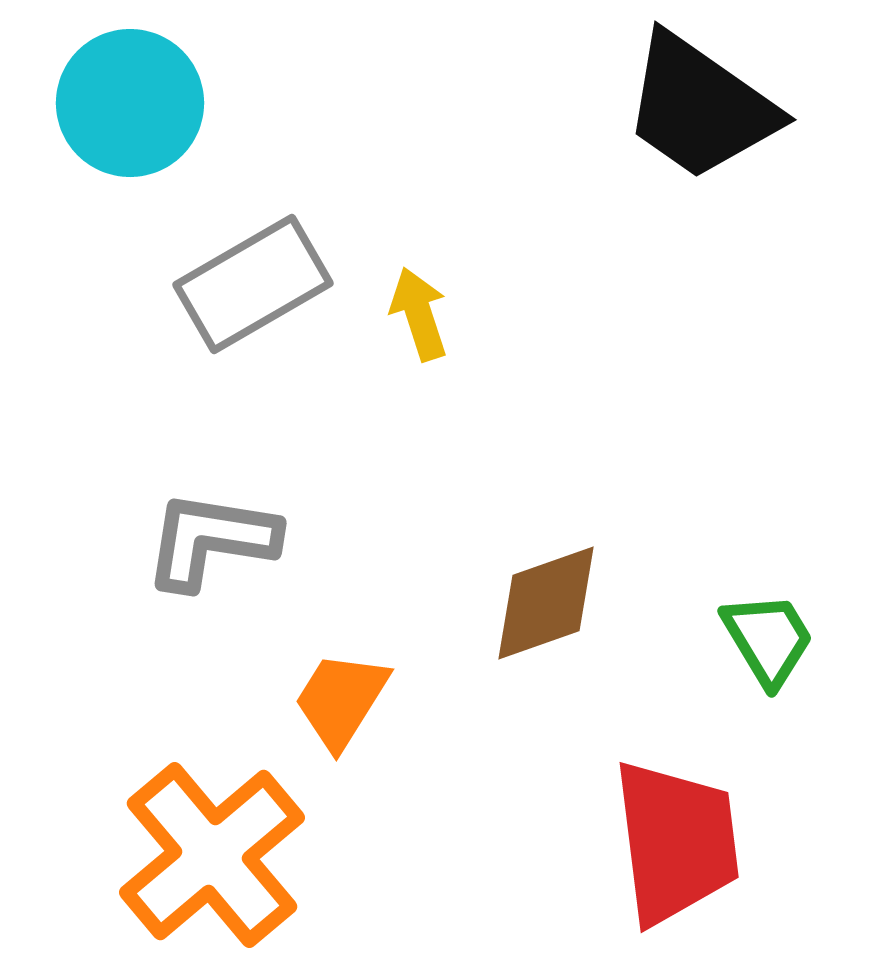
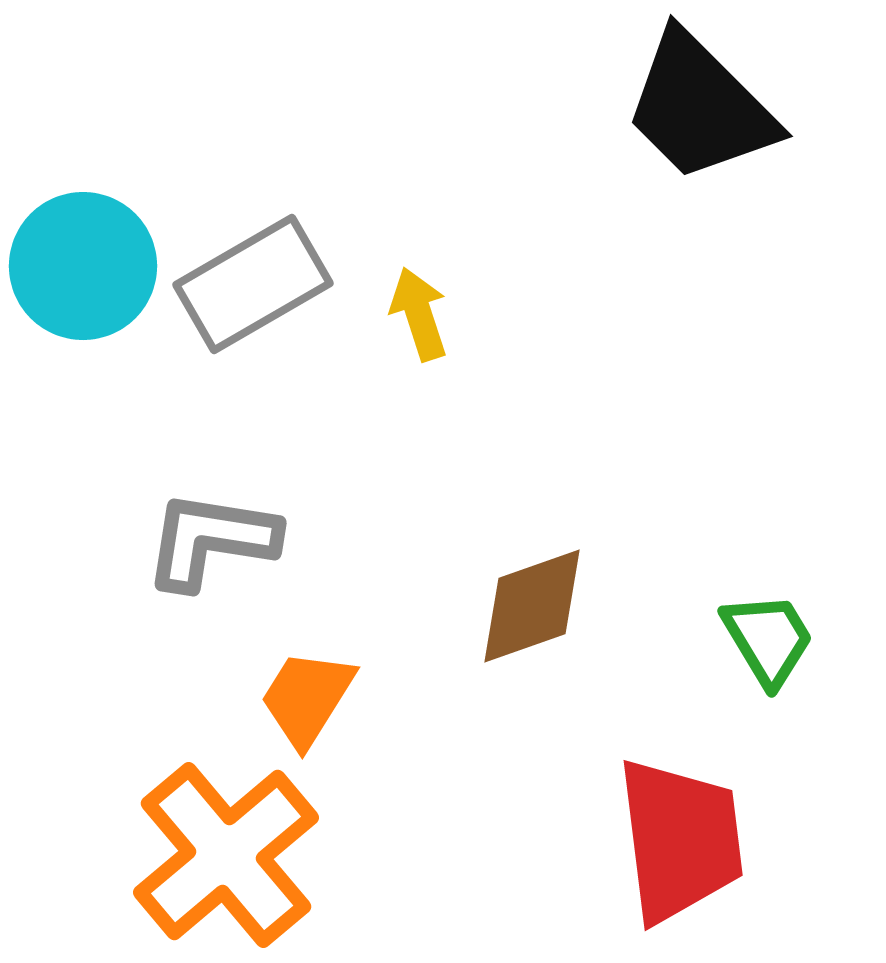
cyan circle: moved 47 px left, 163 px down
black trapezoid: rotated 10 degrees clockwise
brown diamond: moved 14 px left, 3 px down
orange trapezoid: moved 34 px left, 2 px up
red trapezoid: moved 4 px right, 2 px up
orange cross: moved 14 px right
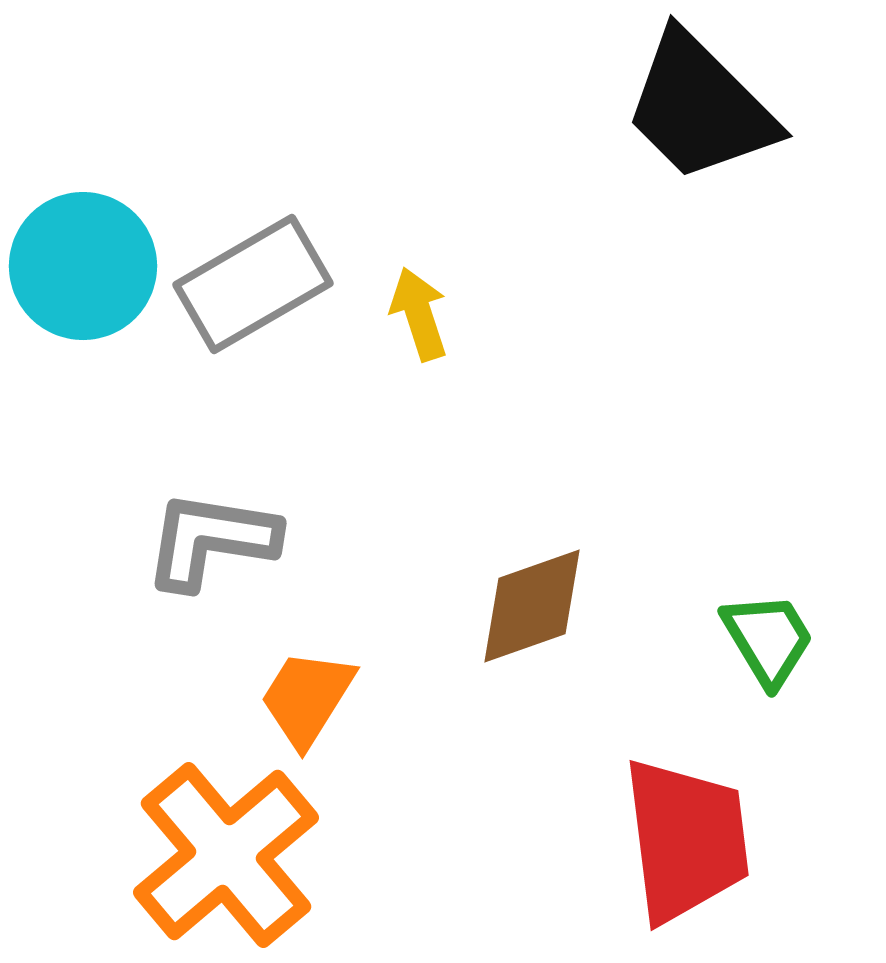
red trapezoid: moved 6 px right
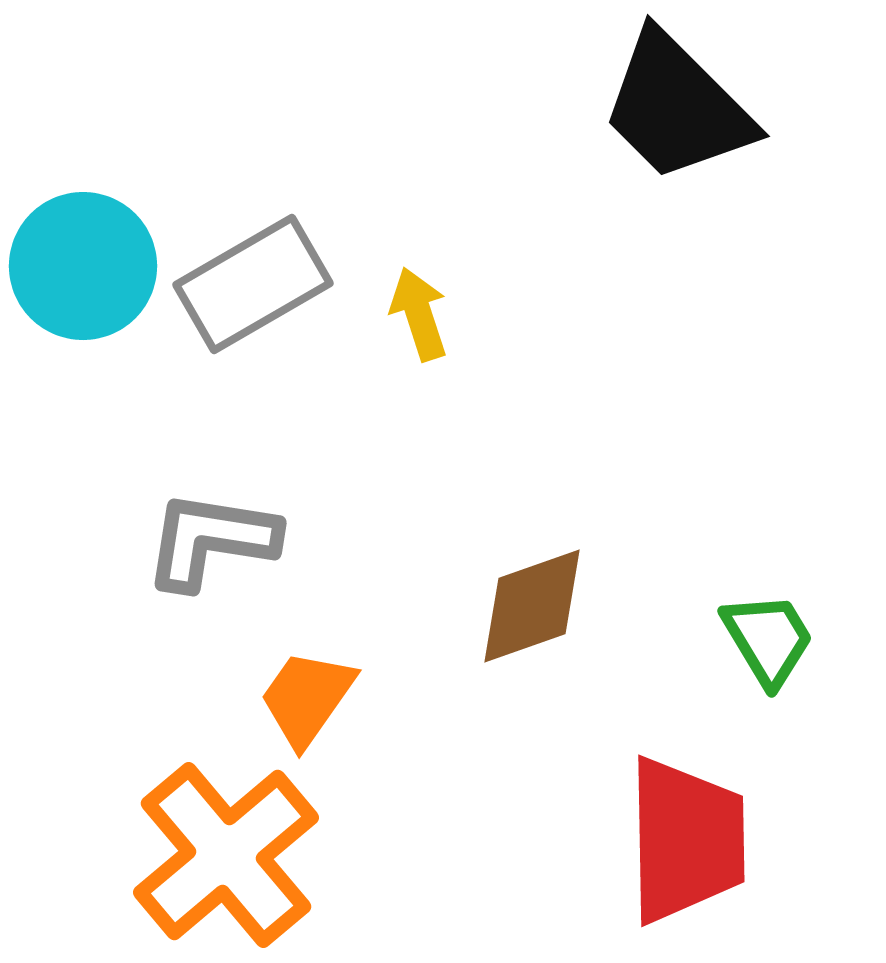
black trapezoid: moved 23 px left
orange trapezoid: rotated 3 degrees clockwise
red trapezoid: rotated 6 degrees clockwise
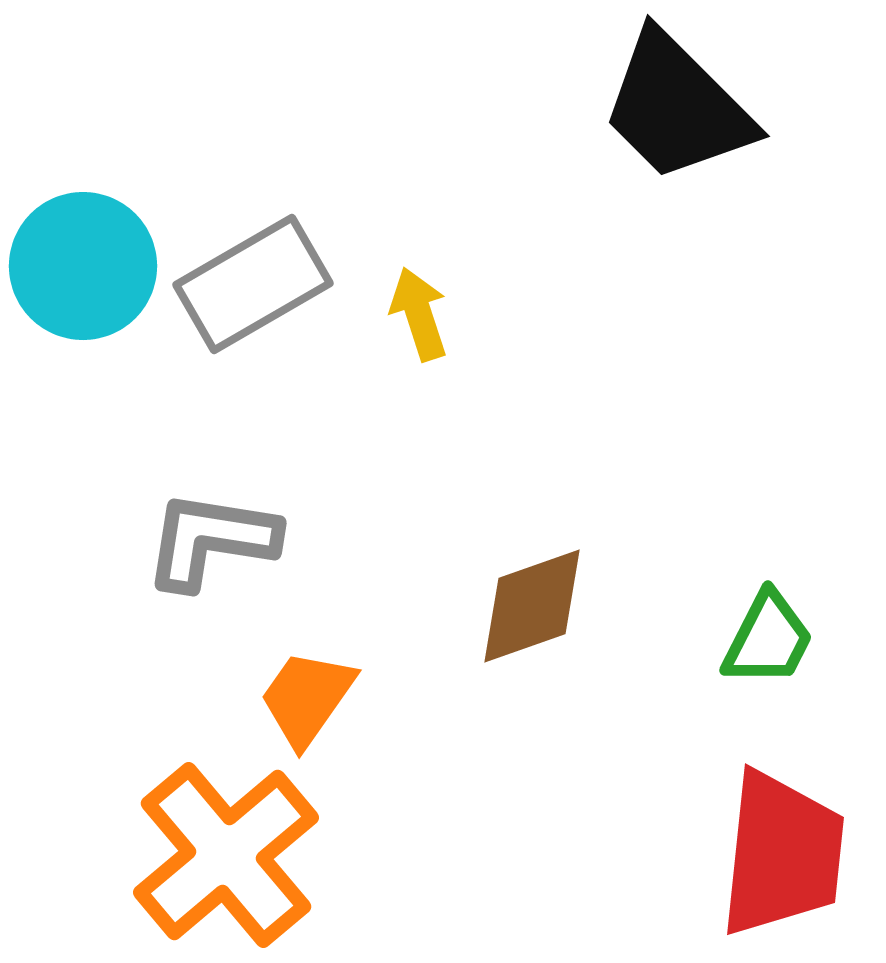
green trapezoid: rotated 58 degrees clockwise
red trapezoid: moved 96 px right, 14 px down; rotated 7 degrees clockwise
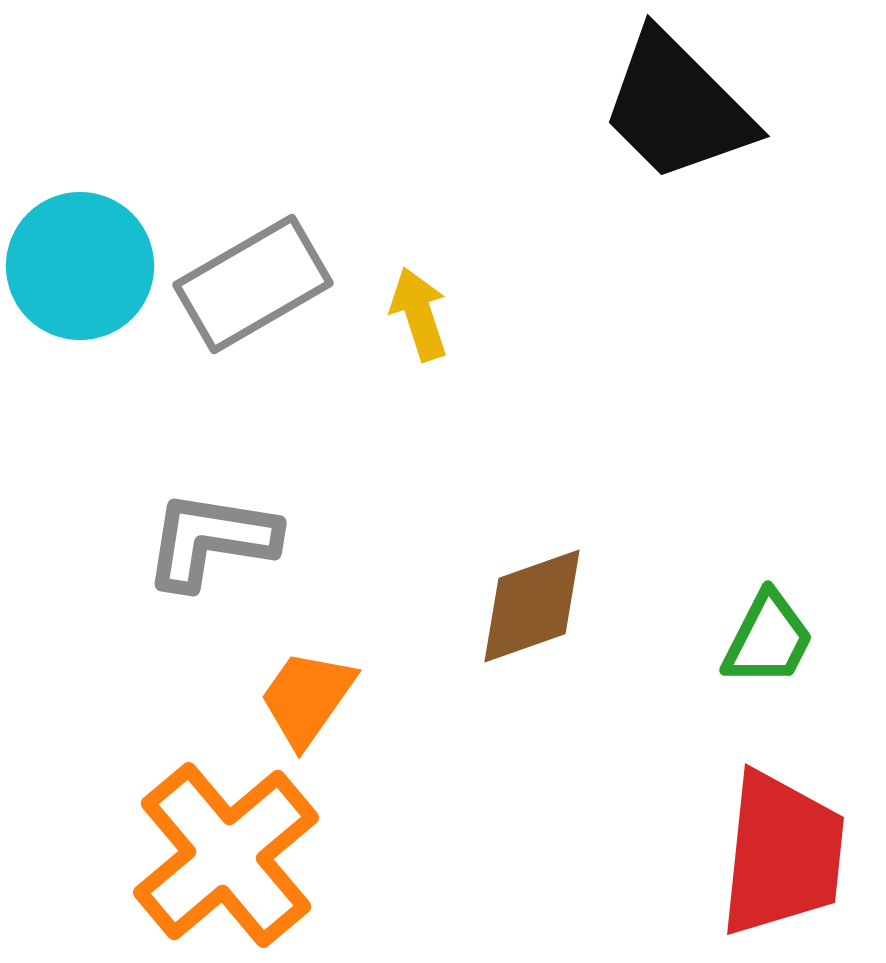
cyan circle: moved 3 px left
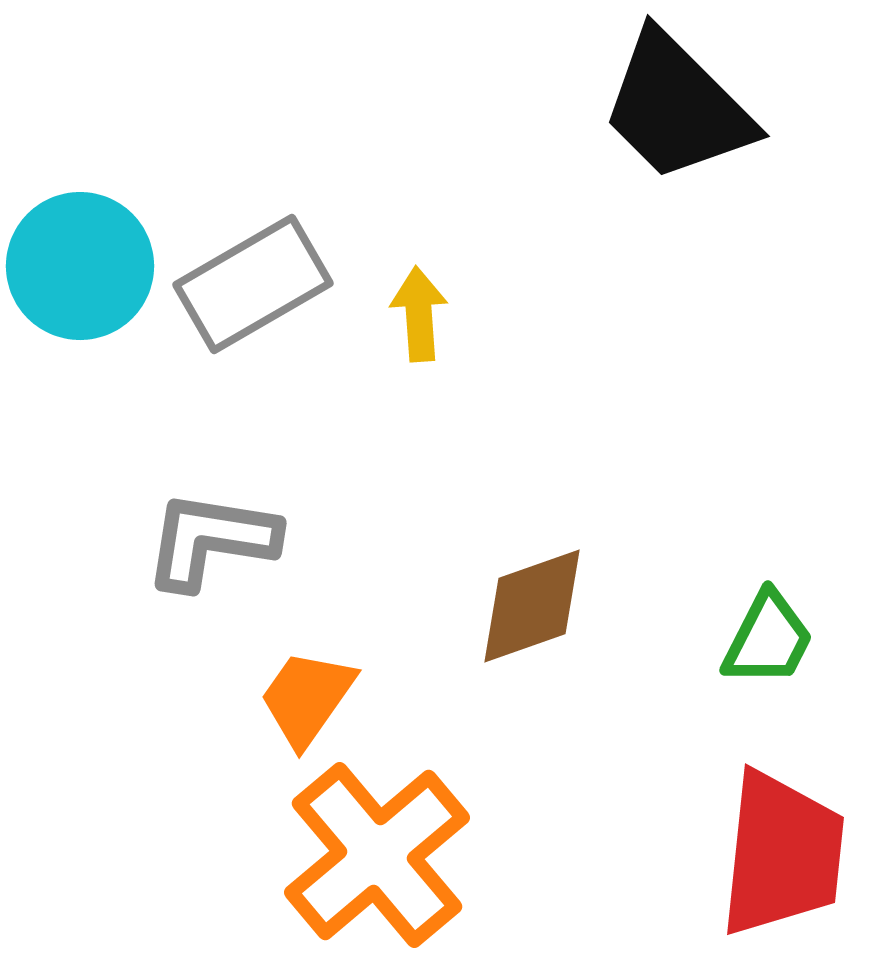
yellow arrow: rotated 14 degrees clockwise
orange cross: moved 151 px right
